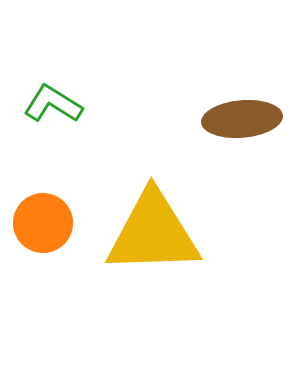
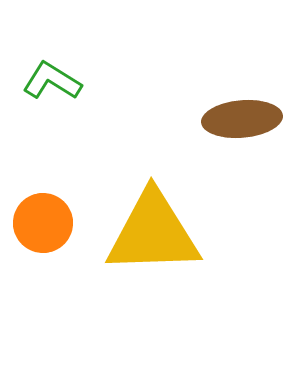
green L-shape: moved 1 px left, 23 px up
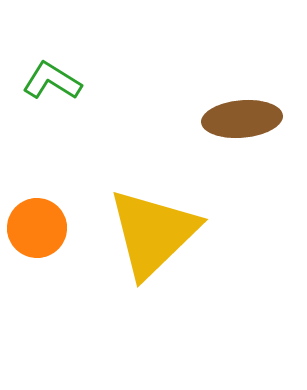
orange circle: moved 6 px left, 5 px down
yellow triangle: rotated 42 degrees counterclockwise
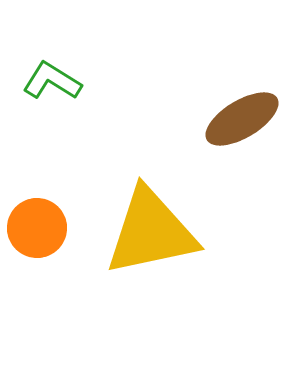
brown ellipse: rotated 26 degrees counterclockwise
yellow triangle: moved 2 px left, 1 px up; rotated 32 degrees clockwise
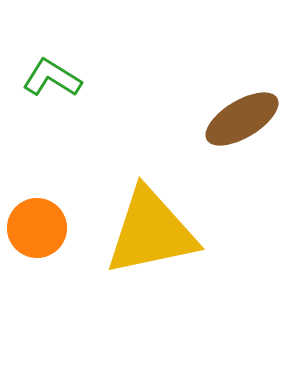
green L-shape: moved 3 px up
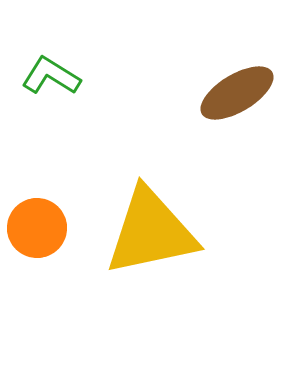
green L-shape: moved 1 px left, 2 px up
brown ellipse: moved 5 px left, 26 px up
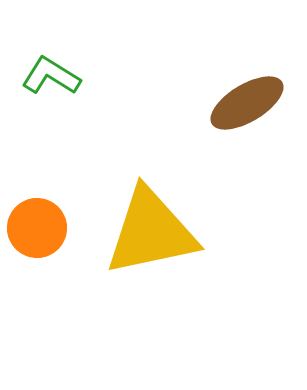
brown ellipse: moved 10 px right, 10 px down
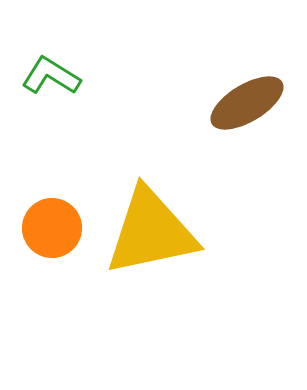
orange circle: moved 15 px right
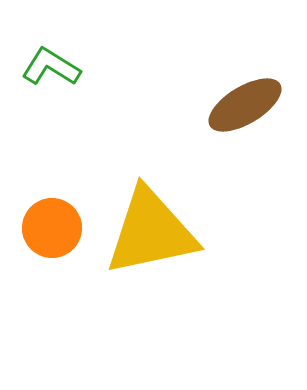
green L-shape: moved 9 px up
brown ellipse: moved 2 px left, 2 px down
